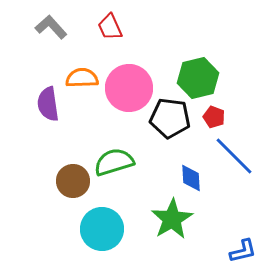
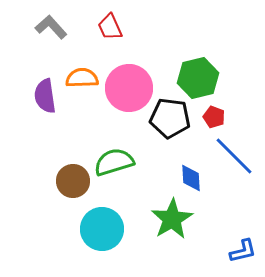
purple semicircle: moved 3 px left, 8 px up
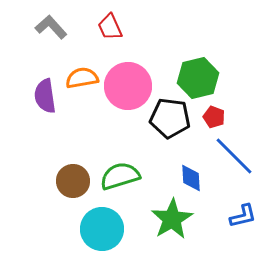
orange semicircle: rotated 8 degrees counterclockwise
pink circle: moved 1 px left, 2 px up
green semicircle: moved 6 px right, 14 px down
blue L-shape: moved 35 px up
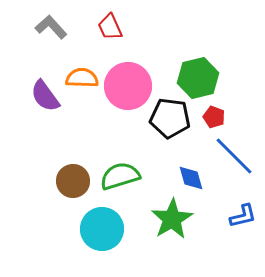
orange semicircle: rotated 12 degrees clockwise
purple semicircle: rotated 28 degrees counterclockwise
blue diamond: rotated 12 degrees counterclockwise
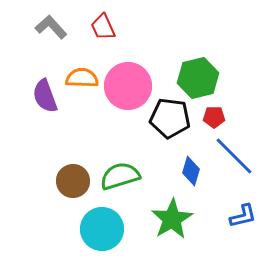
red trapezoid: moved 7 px left
purple semicircle: rotated 16 degrees clockwise
red pentagon: rotated 20 degrees counterclockwise
blue diamond: moved 7 px up; rotated 32 degrees clockwise
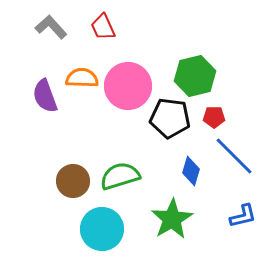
green hexagon: moved 3 px left, 2 px up
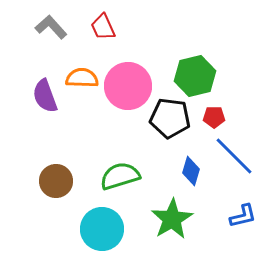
brown circle: moved 17 px left
